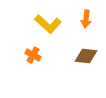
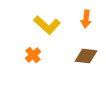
yellow L-shape: moved 1 px left, 1 px down
orange cross: rotated 21 degrees clockwise
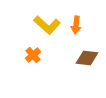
orange arrow: moved 10 px left, 6 px down
brown diamond: moved 1 px right, 2 px down
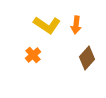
yellow L-shape: rotated 8 degrees counterclockwise
brown diamond: rotated 55 degrees counterclockwise
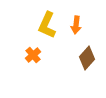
yellow L-shape: rotated 80 degrees clockwise
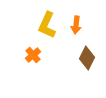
brown diamond: rotated 15 degrees counterclockwise
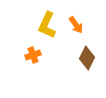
orange arrow: rotated 42 degrees counterclockwise
orange cross: rotated 21 degrees clockwise
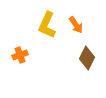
orange cross: moved 13 px left
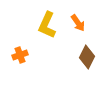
orange arrow: moved 2 px right, 2 px up
brown diamond: moved 1 px up
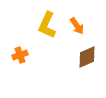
orange arrow: moved 1 px left, 3 px down
brown diamond: rotated 40 degrees clockwise
